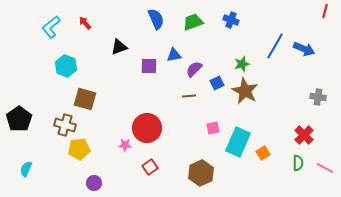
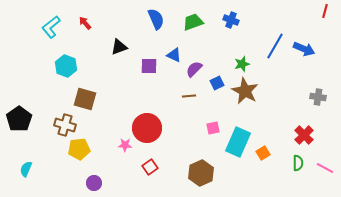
blue triangle: rotated 35 degrees clockwise
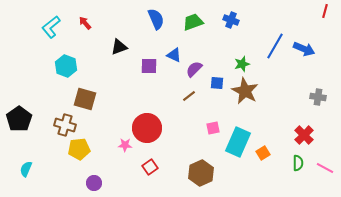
blue square: rotated 32 degrees clockwise
brown line: rotated 32 degrees counterclockwise
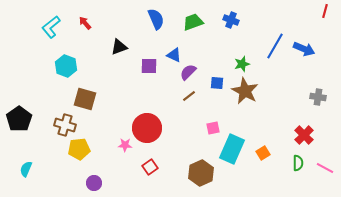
purple semicircle: moved 6 px left, 3 px down
cyan rectangle: moved 6 px left, 7 px down
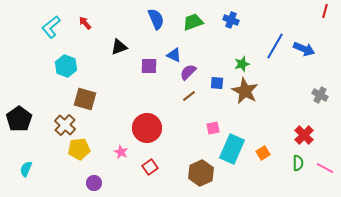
gray cross: moved 2 px right, 2 px up; rotated 21 degrees clockwise
brown cross: rotated 25 degrees clockwise
pink star: moved 4 px left, 7 px down; rotated 24 degrees clockwise
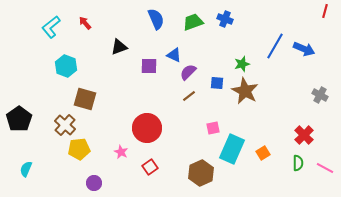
blue cross: moved 6 px left, 1 px up
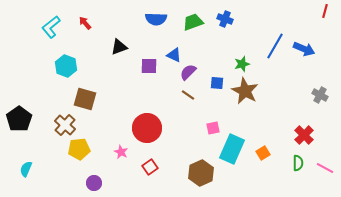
blue semicircle: rotated 115 degrees clockwise
brown line: moved 1 px left, 1 px up; rotated 72 degrees clockwise
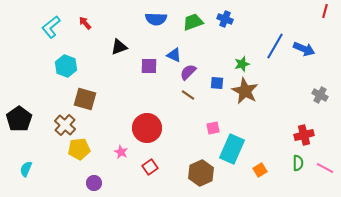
red cross: rotated 30 degrees clockwise
orange square: moved 3 px left, 17 px down
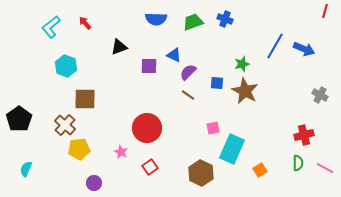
brown square: rotated 15 degrees counterclockwise
brown hexagon: rotated 10 degrees counterclockwise
